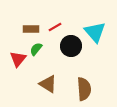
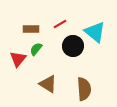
red line: moved 5 px right, 3 px up
cyan triangle: rotated 10 degrees counterclockwise
black circle: moved 2 px right
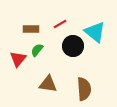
green semicircle: moved 1 px right, 1 px down
brown triangle: rotated 24 degrees counterclockwise
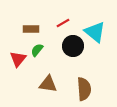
red line: moved 3 px right, 1 px up
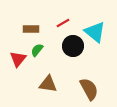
brown semicircle: moved 5 px right; rotated 25 degrees counterclockwise
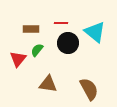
red line: moved 2 px left; rotated 32 degrees clockwise
black circle: moved 5 px left, 3 px up
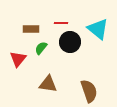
cyan triangle: moved 3 px right, 3 px up
black circle: moved 2 px right, 1 px up
green semicircle: moved 4 px right, 2 px up
brown semicircle: moved 2 px down; rotated 10 degrees clockwise
